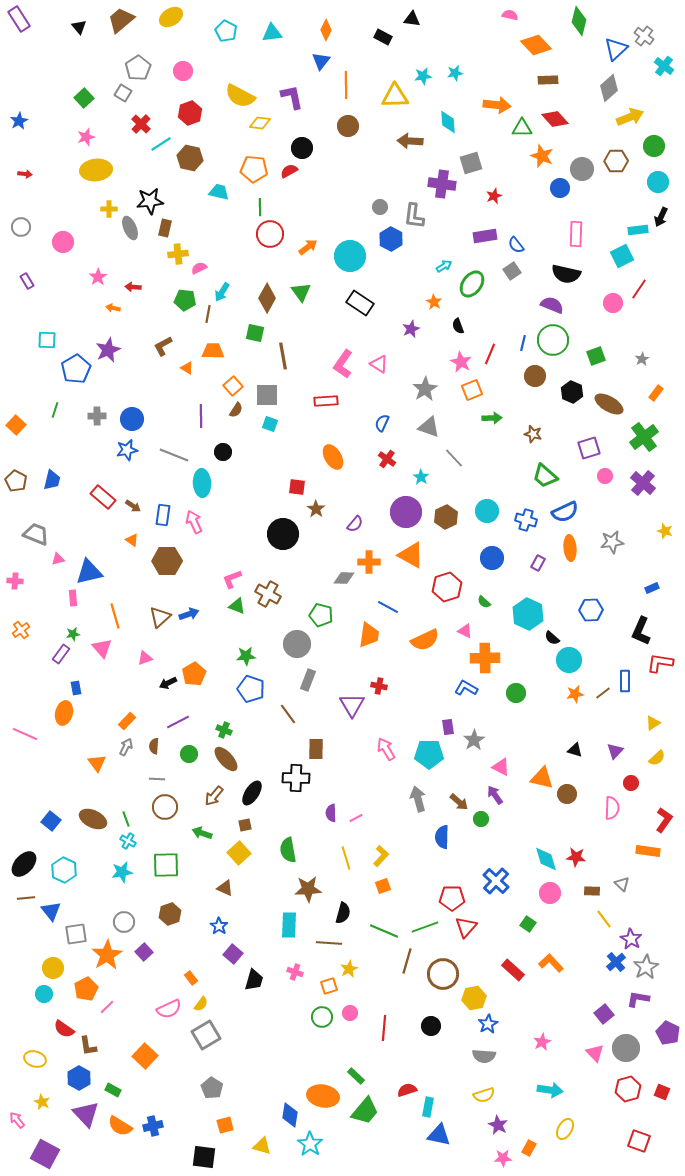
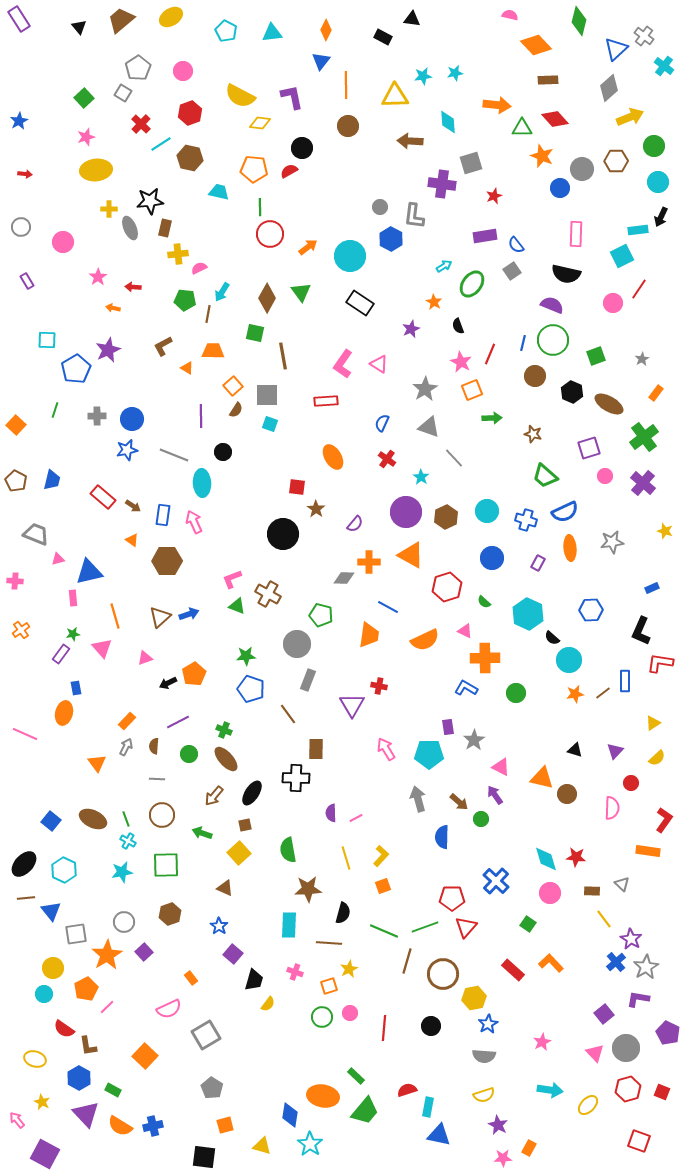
brown circle at (165, 807): moved 3 px left, 8 px down
yellow semicircle at (201, 1004): moved 67 px right
yellow ellipse at (565, 1129): moved 23 px right, 24 px up; rotated 15 degrees clockwise
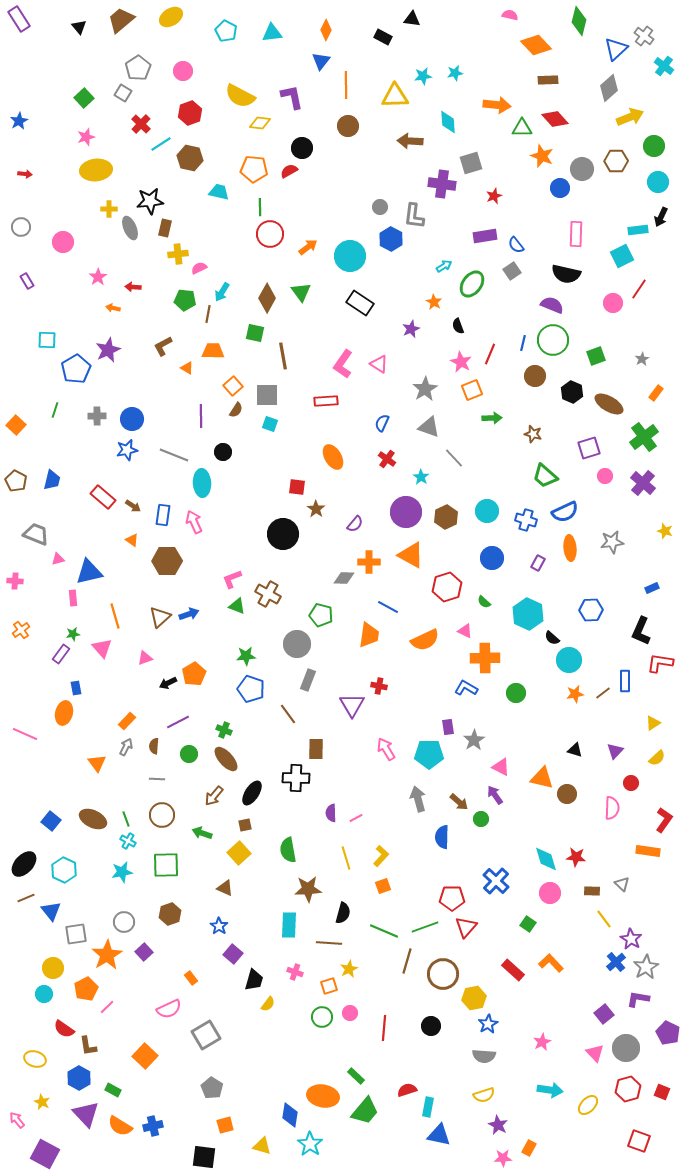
brown line at (26, 898): rotated 18 degrees counterclockwise
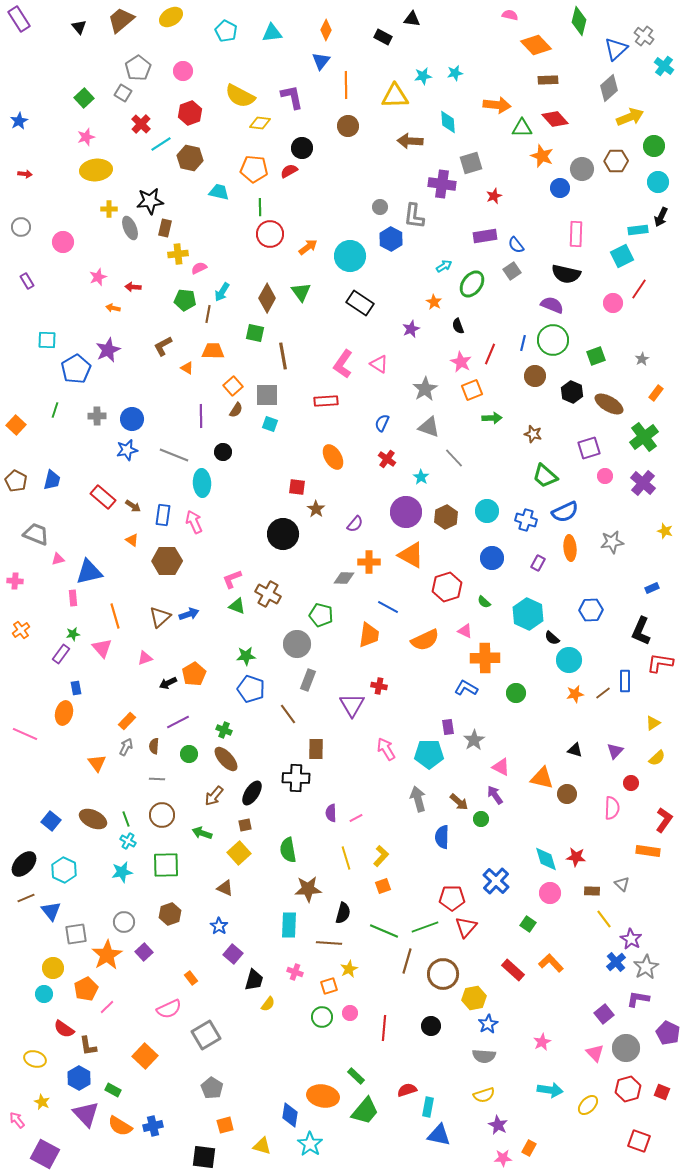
pink star at (98, 277): rotated 12 degrees clockwise
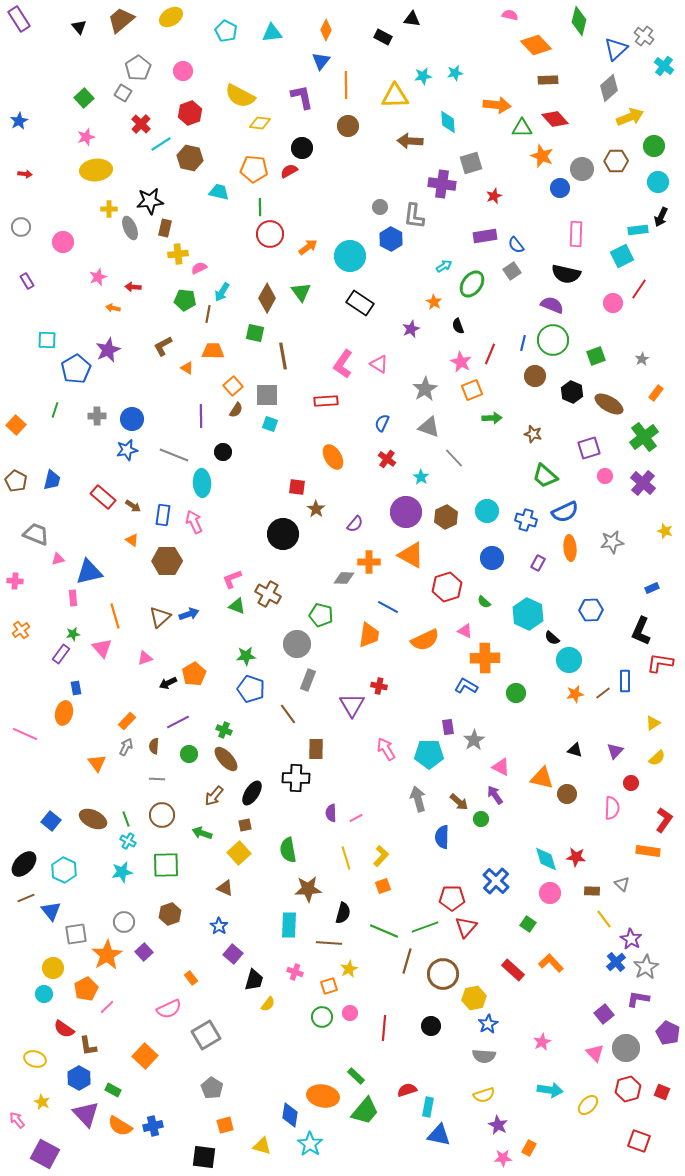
purple L-shape at (292, 97): moved 10 px right
blue L-shape at (466, 688): moved 2 px up
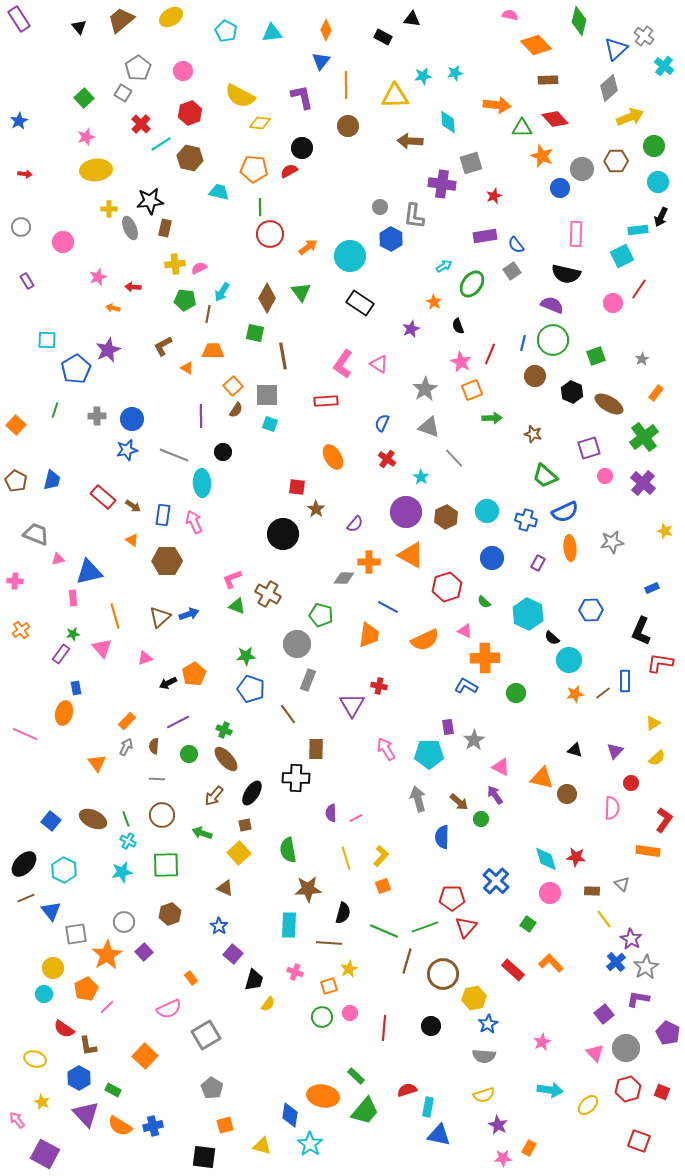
yellow cross at (178, 254): moved 3 px left, 10 px down
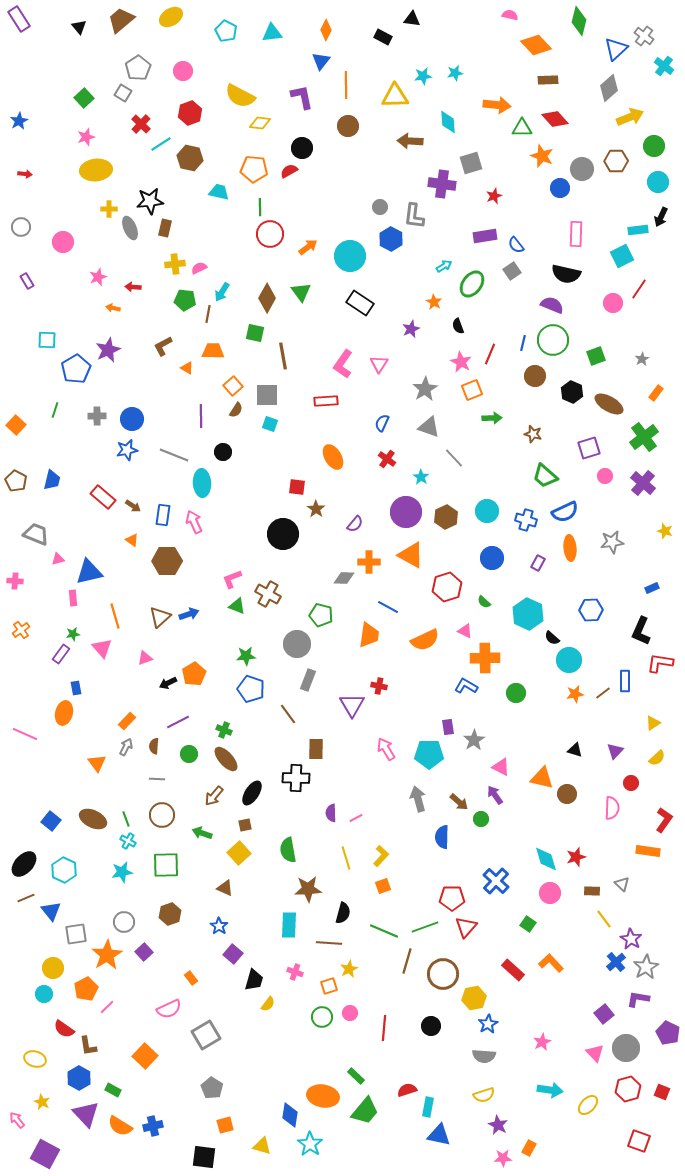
pink triangle at (379, 364): rotated 30 degrees clockwise
red star at (576, 857): rotated 24 degrees counterclockwise
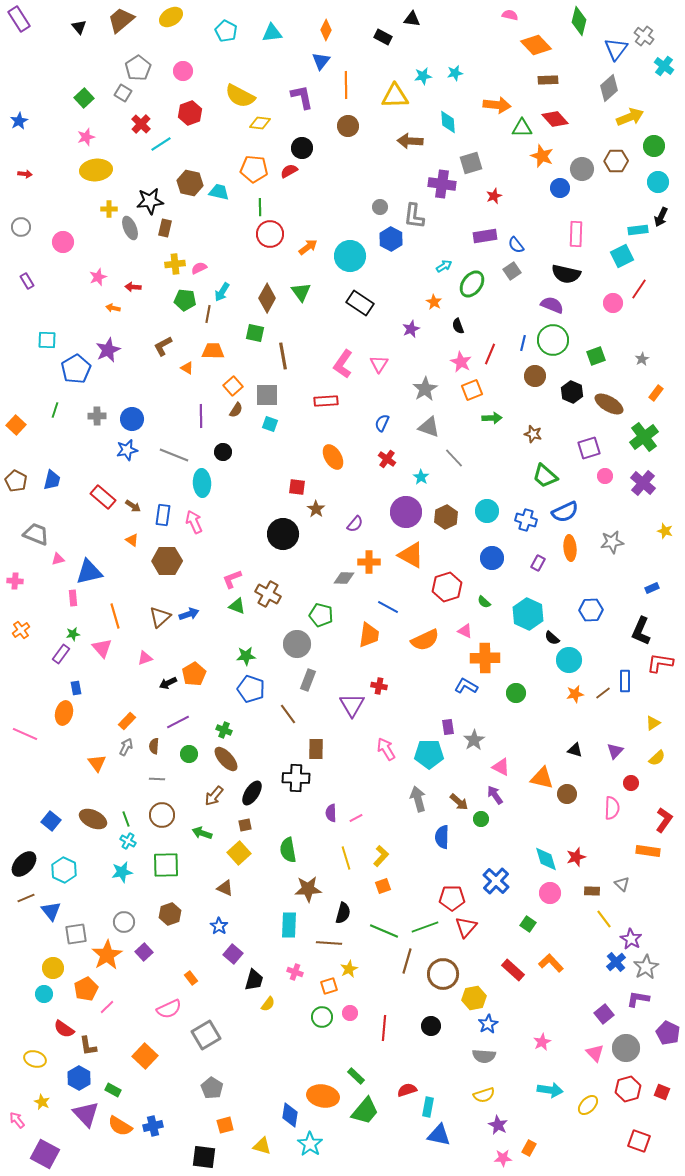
blue triangle at (616, 49): rotated 10 degrees counterclockwise
brown hexagon at (190, 158): moved 25 px down
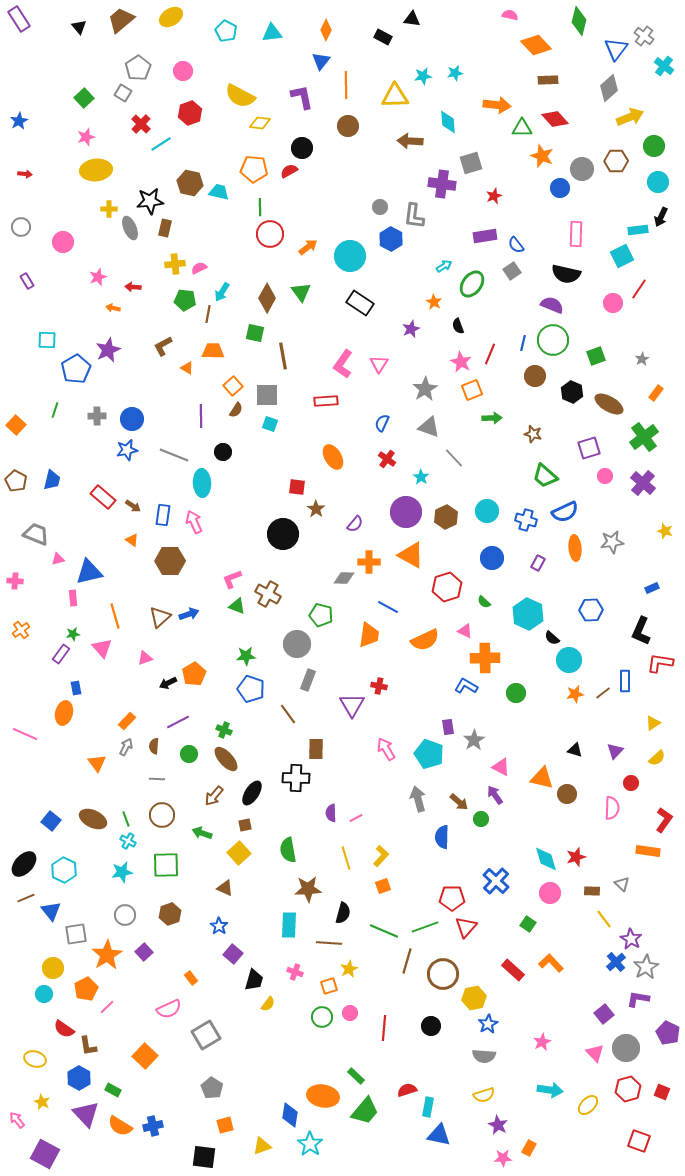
orange ellipse at (570, 548): moved 5 px right
brown hexagon at (167, 561): moved 3 px right
cyan pentagon at (429, 754): rotated 20 degrees clockwise
gray circle at (124, 922): moved 1 px right, 7 px up
yellow triangle at (262, 1146): rotated 36 degrees counterclockwise
